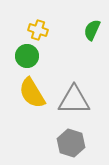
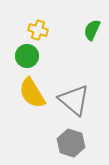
gray triangle: rotated 40 degrees clockwise
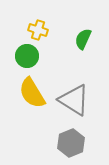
green semicircle: moved 9 px left, 9 px down
gray triangle: rotated 8 degrees counterclockwise
gray hexagon: rotated 20 degrees clockwise
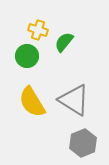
green semicircle: moved 19 px left, 3 px down; rotated 15 degrees clockwise
yellow semicircle: moved 9 px down
gray hexagon: moved 12 px right
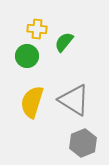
yellow cross: moved 1 px left, 1 px up; rotated 12 degrees counterclockwise
yellow semicircle: rotated 48 degrees clockwise
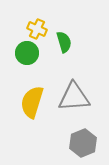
yellow cross: rotated 18 degrees clockwise
green semicircle: rotated 125 degrees clockwise
green circle: moved 3 px up
gray triangle: moved 3 px up; rotated 36 degrees counterclockwise
